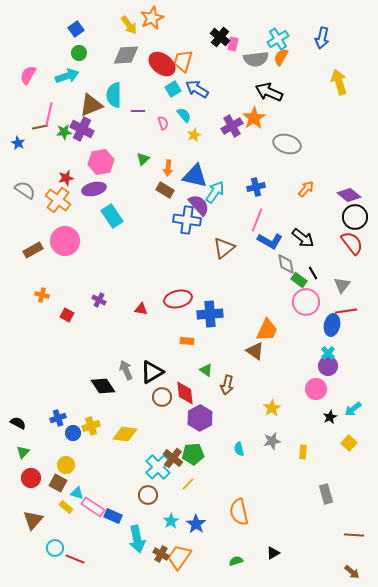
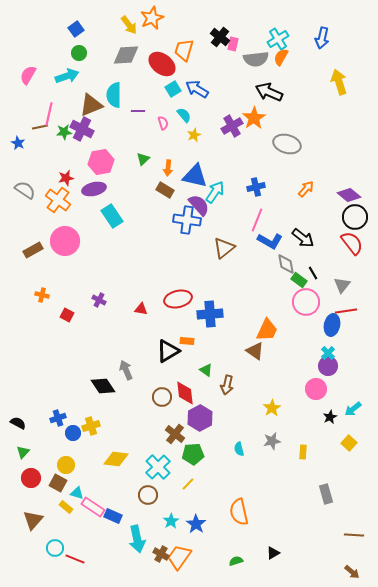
orange trapezoid at (183, 61): moved 1 px right, 11 px up
black triangle at (152, 372): moved 16 px right, 21 px up
yellow diamond at (125, 434): moved 9 px left, 25 px down
brown cross at (173, 458): moved 2 px right, 24 px up
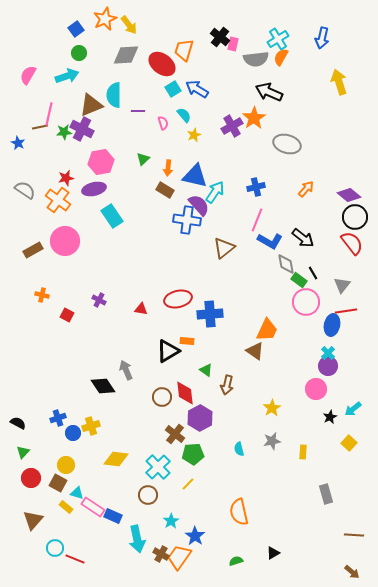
orange star at (152, 18): moved 47 px left, 1 px down
blue star at (196, 524): moved 1 px left, 12 px down
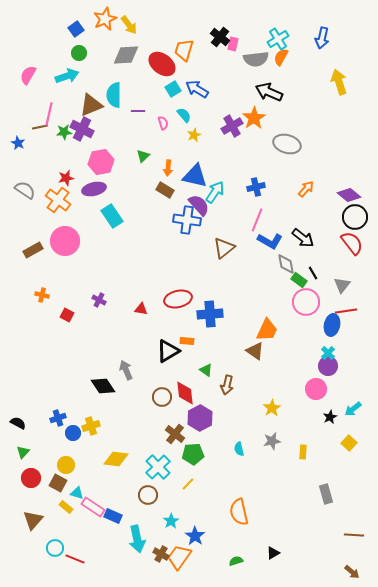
green triangle at (143, 159): moved 3 px up
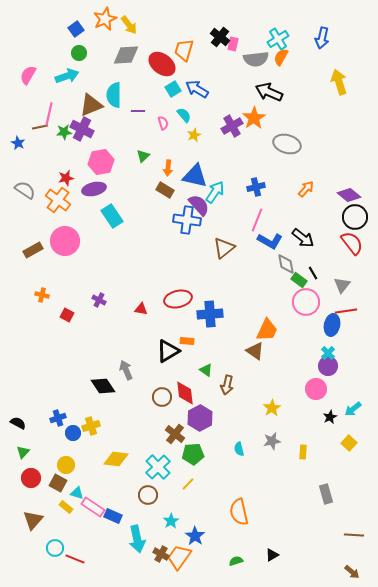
black triangle at (273, 553): moved 1 px left, 2 px down
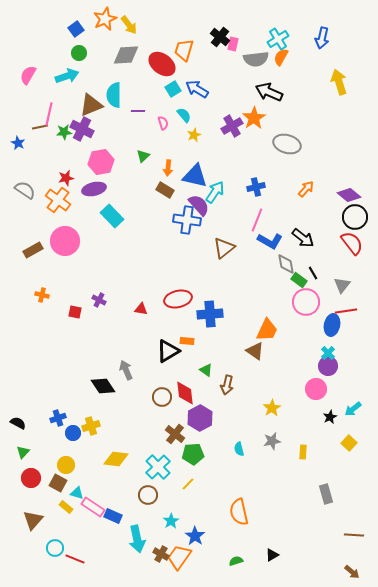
cyan rectangle at (112, 216): rotated 10 degrees counterclockwise
red square at (67, 315): moved 8 px right, 3 px up; rotated 16 degrees counterclockwise
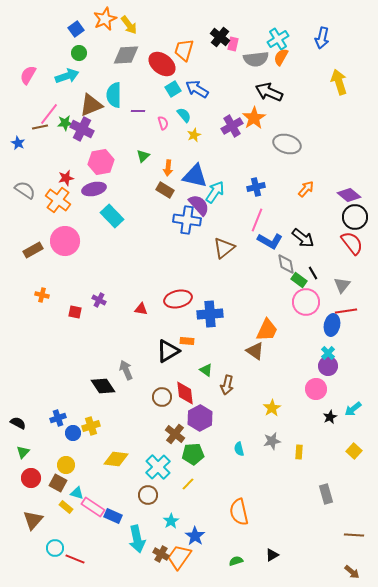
pink line at (49, 114): rotated 25 degrees clockwise
green star at (64, 132): moved 1 px right, 9 px up
yellow square at (349, 443): moved 5 px right, 8 px down
yellow rectangle at (303, 452): moved 4 px left
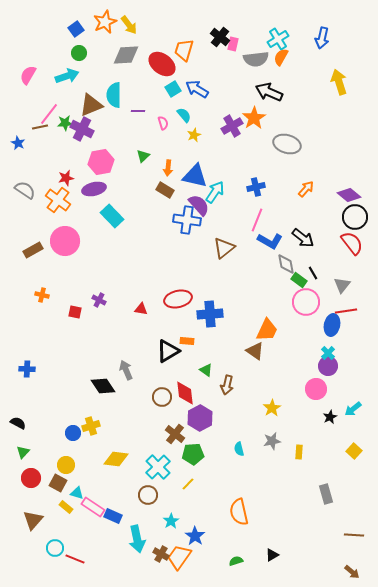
orange star at (105, 19): moved 3 px down
blue cross at (58, 418): moved 31 px left, 49 px up; rotated 21 degrees clockwise
